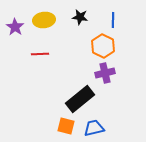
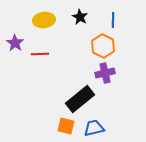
black star: rotated 21 degrees clockwise
purple star: moved 16 px down
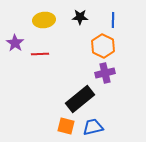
black star: rotated 28 degrees counterclockwise
blue trapezoid: moved 1 px left, 1 px up
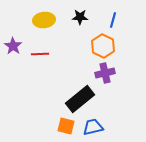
blue line: rotated 14 degrees clockwise
purple star: moved 2 px left, 3 px down
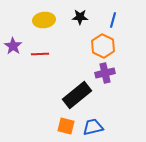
black rectangle: moved 3 px left, 4 px up
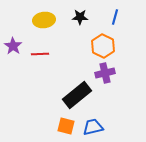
blue line: moved 2 px right, 3 px up
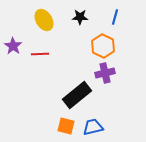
yellow ellipse: rotated 65 degrees clockwise
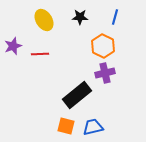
purple star: rotated 18 degrees clockwise
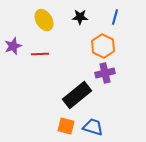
blue trapezoid: rotated 30 degrees clockwise
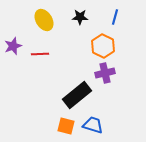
blue trapezoid: moved 2 px up
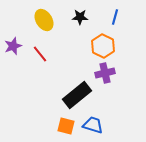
red line: rotated 54 degrees clockwise
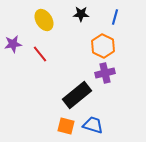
black star: moved 1 px right, 3 px up
purple star: moved 2 px up; rotated 12 degrees clockwise
